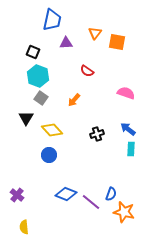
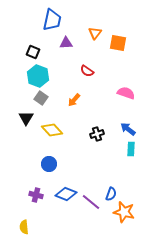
orange square: moved 1 px right, 1 px down
blue circle: moved 9 px down
purple cross: moved 19 px right; rotated 24 degrees counterclockwise
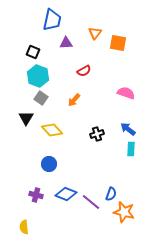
red semicircle: moved 3 px left; rotated 64 degrees counterclockwise
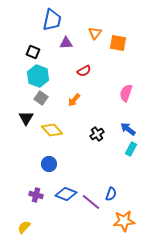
pink semicircle: rotated 90 degrees counterclockwise
black cross: rotated 16 degrees counterclockwise
cyan rectangle: rotated 24 degrees clockwise
orange star: moved 9 px down; rotated 20 degrees counterclockwise
yellow semicircle: rotated 48 degrees clockwise
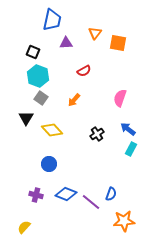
pink semicircle: moved 6 px left, 5 px down
